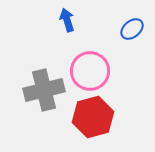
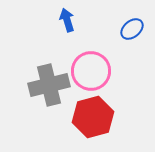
pink circle: moved 1 px right
gray cross: moved 5 px right, 5 px up
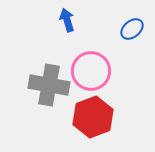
gray cross: rotated 24 degrees clockwise
red hexagon: rotated 6 degrees counterclockwise
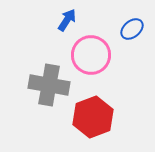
blue arrow: rotated 50 degrees clockwise
pink circle: moved 16 px up
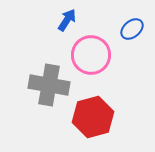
red hexagon: rotated 6 degrees clockwise
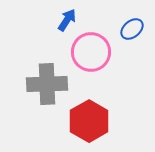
pink circle: moved 3 px up
gray cross: moved 2 px left, 1 px up; rotated 12 degrees counterclockwise
red hexagon: moved 4 px left, 4 px down; rotated 15 degrees counterclockwise
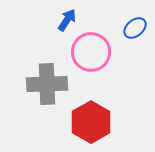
blue ellipse: moved 3 px right, 1 px up
red hexagon: moved 2 px right, 1 px down
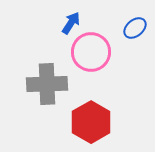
blue arrow: moved 4 px right, 3 px down
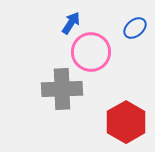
gray cross: moved 15 px right, 5 px down
red hexagon: moved 35 px right
